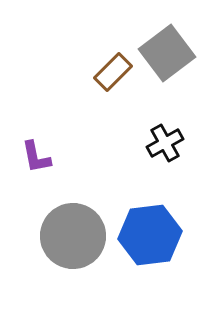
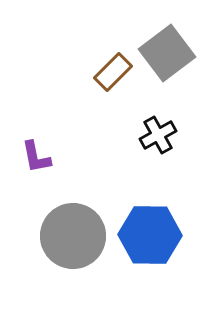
black cross: moved 7 px left, 8 px up
blue hexagon: rotated 8 degrees clockwise
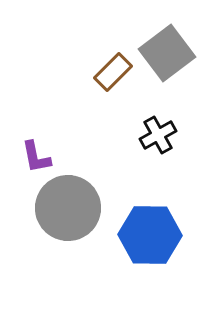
gray circle: moved 5 px left, 28 px up
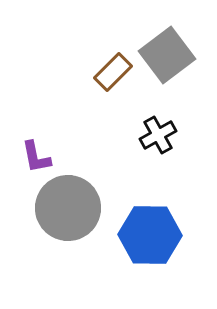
gray square: moved 2 px down
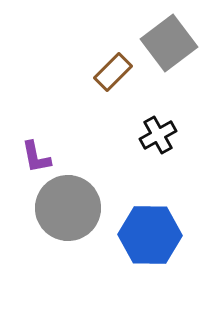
gray square: moved 2 px right, 12 px up
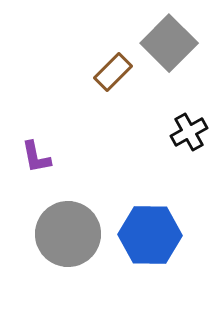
gray square: rotated 8 degrees counterclockwise
black cross: moved 31 px right, 3 px up
gray circle: moved 26 px down
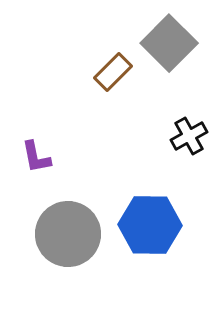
black cross: moved 4 px down
blue hexagon: moved 10 px up
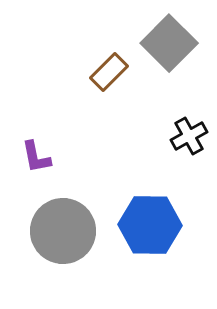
brown rectangle: moved 4 px left
gray circle: moved 5 px left, 3 px up
